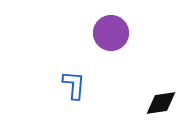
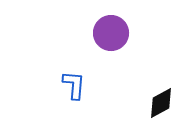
black diamond: rotated 20 degrees counterclockwise
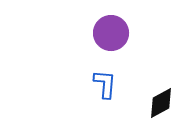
blue L-shape: moved 31 px right, 1 px up
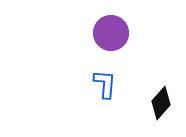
black diamond: rotated 20 degrees counterclockwise
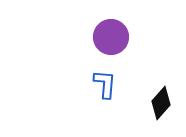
purple circle: moved 4 px down
